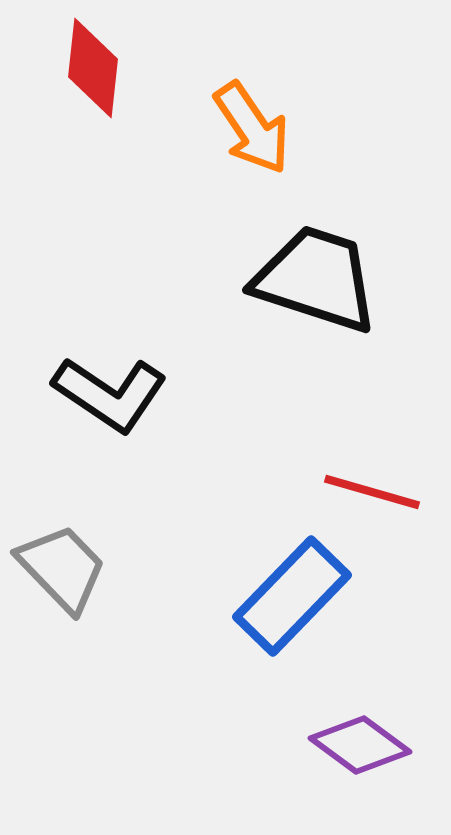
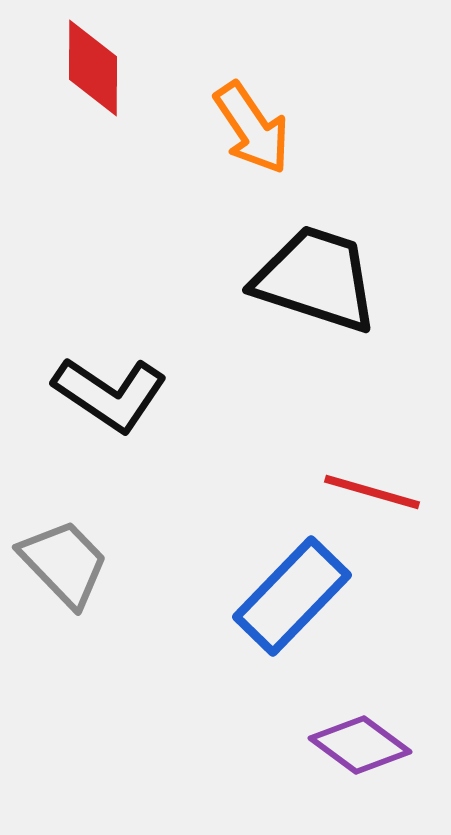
red diamond: rotated 6 degrees counterclockwise
gray trapezoid: moved 2 px right, 5 px up
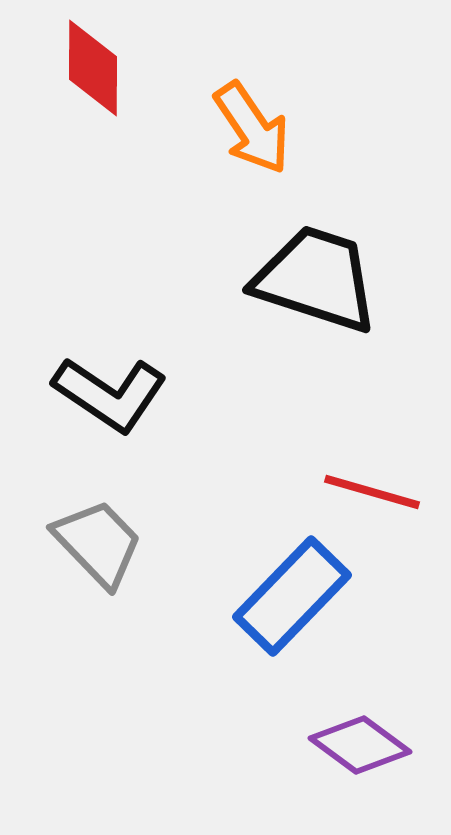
gray trapezoid: moved 34 px right, 20 px up
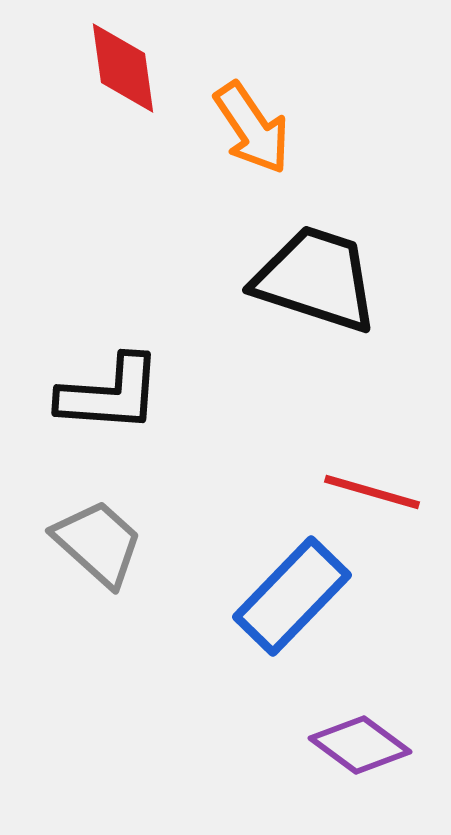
red diamond: moved 30 px right; rotated 8 degrees counterclockwise
black L-shape: rotated 30 degrees counterclockwise
gray trapezoid: rotated 4 degrees counterclockwise
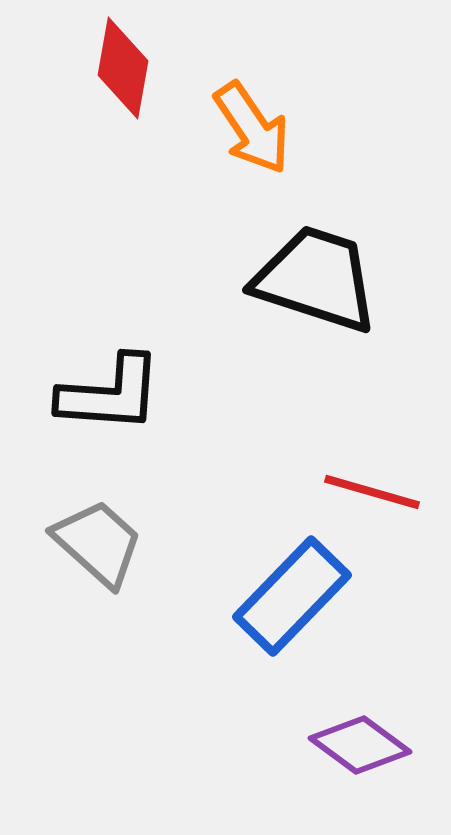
red diamond: rotated 18 degrees clockwise
